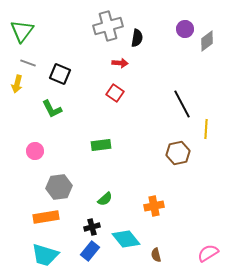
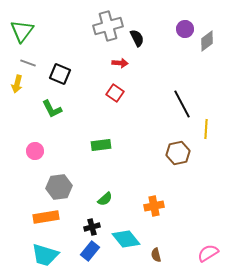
black semicircle: rotated 36 degrees counterclockwise
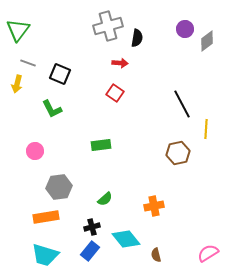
green triangle: moved 4 px left, 1 px up
black semicircle: rotated 36 degrees clockwise
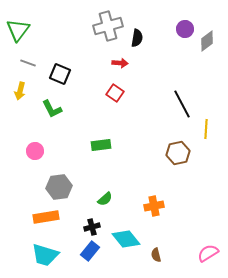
yellow arrow: moved 3 px right, 7 px down
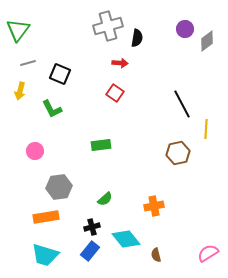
gray line: rotated 35 degrees counterclockwise
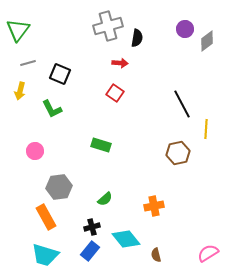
green rectangle: rotated 24 degrees clockwise
orange rectangle: rotated 70 degrees clockwise
